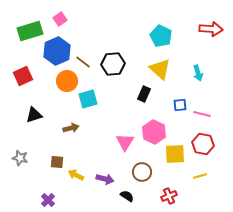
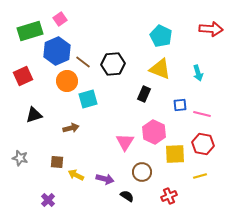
yellow triangle: rotated 20 degrees counterclockwise
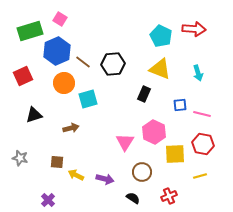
pink square: rotated 24 degrees counterclockwise
red arrow: moved 17 px left
orange circle: moved 3 px left, 2 px down
black semicircle: moved 6 px right, 2 px down
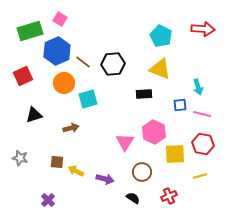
red arrow: moved 9 px right
cyan arrow: moved 14 px down
black rectangle: rotated 63 degrees clockwise
yellow arrow: moved 4 px up
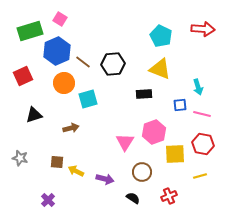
pink hexagon: rotated 15 degrees clockwise
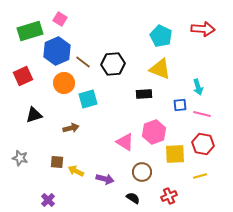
pink triangle: rotated 30 degrees counterclockwise
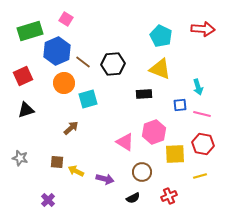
pink square: moved 6 px right
black triangle: moved 8 px left, 5 px up
brown arrow: rotated 28 degrees counterclockwise
black semicircle: rotated 120 degrees clockwise
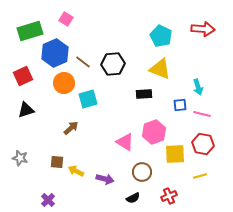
blue hexagon: moved 2 px left, 2 px down
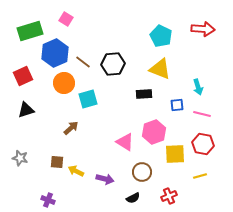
blue square: moved 3 px left
purple cross: rotated 24 degrees counterclockwise
